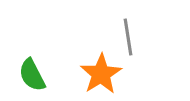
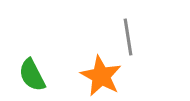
orange star: moved 2 px down; rotated 12 degrees counterclockwise
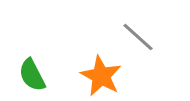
gray line: moved 10 px right; rotated 39 degrees counterclockwise
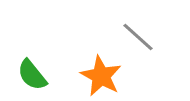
green semicircle: rotated 12 degrees counterclockwise
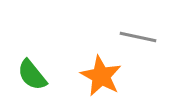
gray line: rotated 30 degrees counterclockwise
